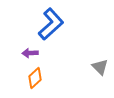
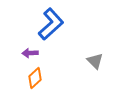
gray triangle: moved 5 px left, 6 px up
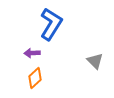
blue L-shape: rotated 16 degrees counterclockwise
purple arrow: moved 2 px right
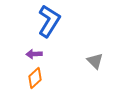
blue L-shape: moved 2 px left, 3 px up
purple arrow: moved 2 px right, 1 px down
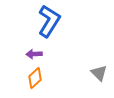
gray triangle: moved 4 px right, 12 px down
